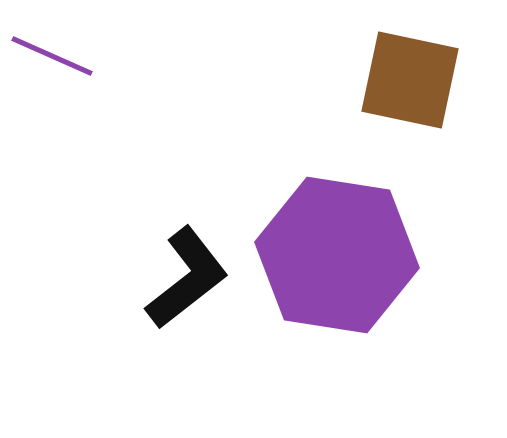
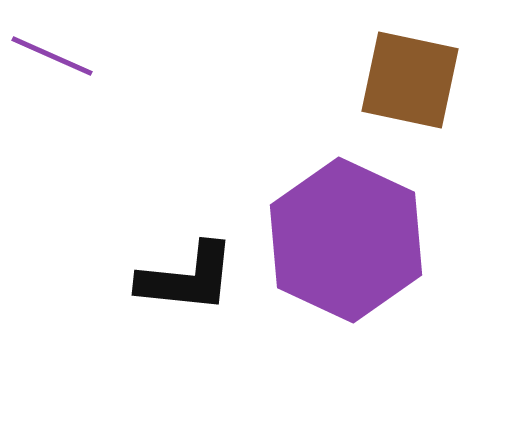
purple hexagon: moved 9 px right, 15 px up; rotated 16 degrees clockwise
black L-shape: rotated 44 degrees clockwise
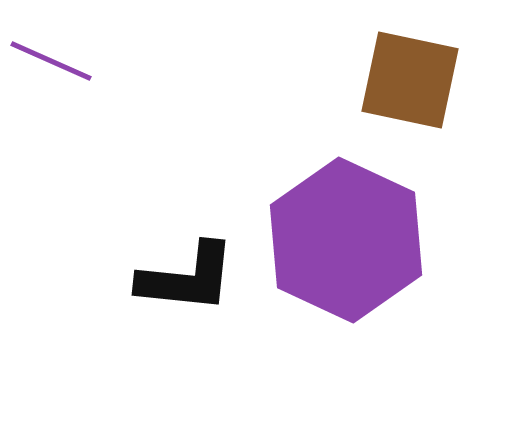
purple line: moved 1 px left, 5 px down
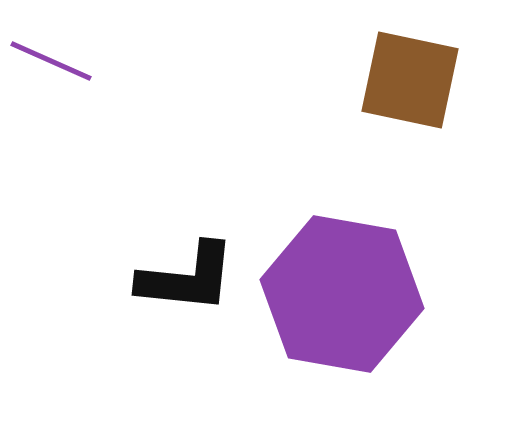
purple hexagon: moved 4 px left, 54 px down; rotated 15 degrees counterclockwise
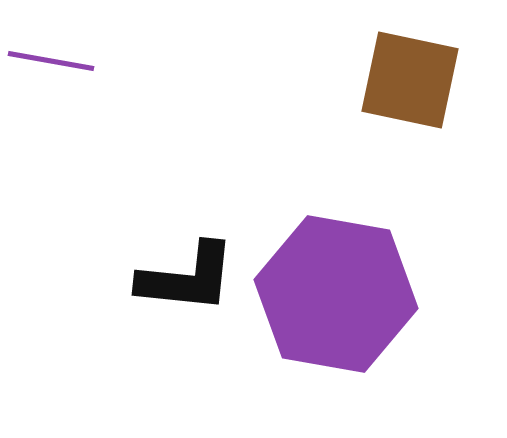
purple line: rotated 14 degrees counterclockwise
purple hexagon: moved 6 px left
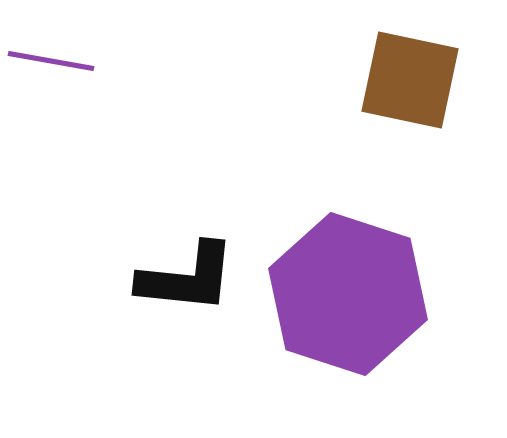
purple hexagon: moved 12 px right; rotated 8 degrees clockwise
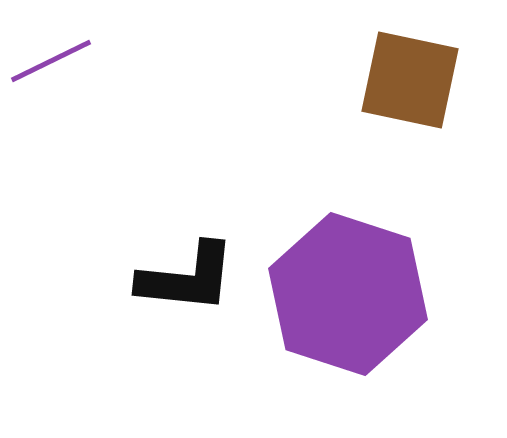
purple line: rotated 36 degrees counterclockwise
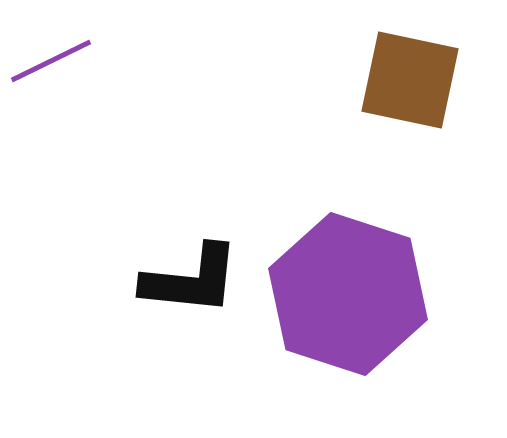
black L-shape: moved 4 px right, 2 px down
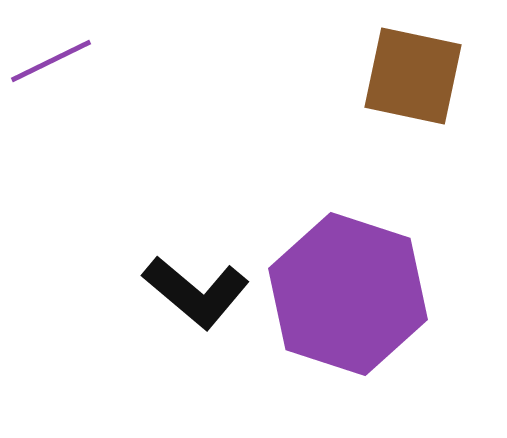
brown square: moved 3 px right, 4 px up
black L-shape: moved 5 px right, 12 px down; rotated 34 degrees clockwise
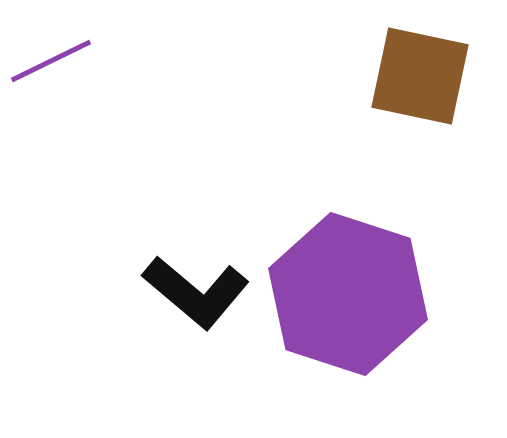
brown square: moved 7 px right
